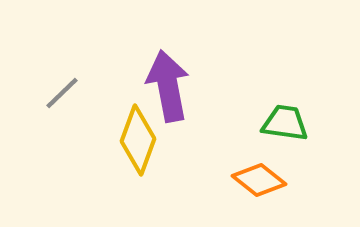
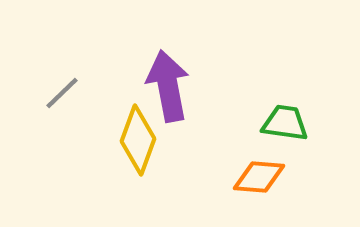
orange diamond: moved 3 px up; rotated 34 degrees counterclockwise
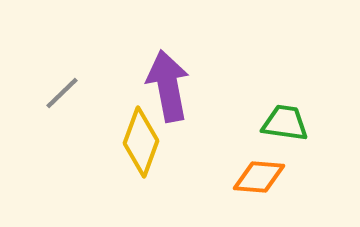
yellow diamond: moved 3 px right, 2 px down
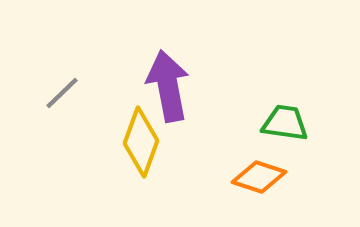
orange diamond: rotated 14 degrees clockwise
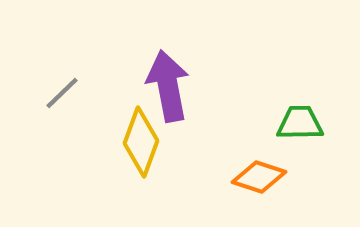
green trapezoid: moved 15 px right; rotated 9 degrees counterclockwise
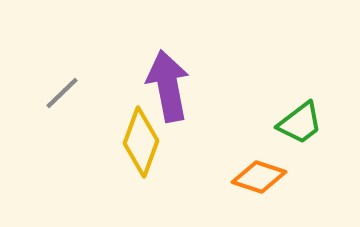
green trapezoid: rotated 144 degrees clockwise
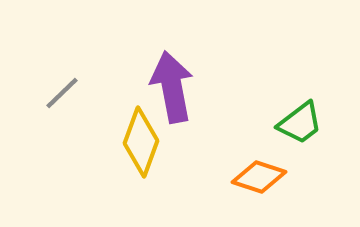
purple arrow: moved 4 px right, 1 px down
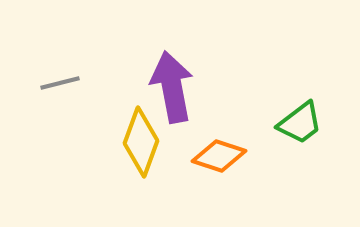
gray line: moved 2 px left, 10 px up; rotated 30 degrees clockwise
orange diamond: moved 40 px left, 21 px up
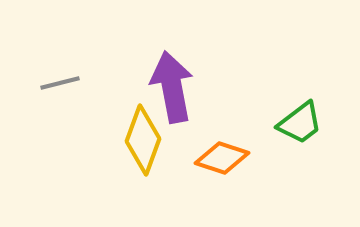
yellow diamond: moved 2 px right, 2 px up
orange diamond: moved 3 px right, 2 px down
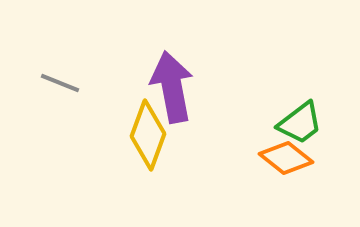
gray line: rotated 36 degrees clockwise
yellow diamond: moved 5 px right, 5 px up
orange diamond: moved 64 px right; rotated 20 degrees clockwise
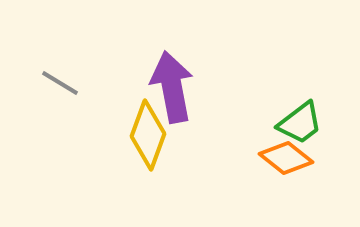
gray line: rotated 9 degrees clockwise
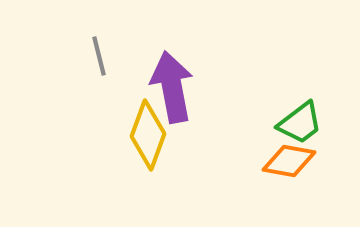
gray line: moved 39 px right, 27 px up; rotated 45 degrees clockwise
orange diamond: moved 3 px right, 3 px down; rotated 28 degrees counterclockwise
